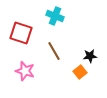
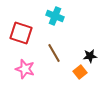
brown line: moved 2 px down
pink star: moved 2 px up
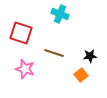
cyan cross: moved 5 px right, 2 px up
brown line: rotated 42 degrees counterclockwise
orange square: moved 1 px right, 3 px down
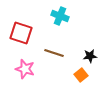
cyan cross: moved 2 px down
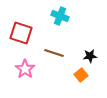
pink star: rotated 18 degrees clockwise
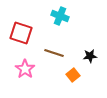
orange square: moved 8 px left
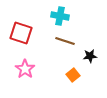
cyan cross: rotated 12 degrees counterclockwise
brown line: moved 11 px right, 12 px up
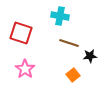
brown line: moved 4 px right, 2 px down
